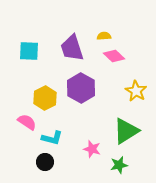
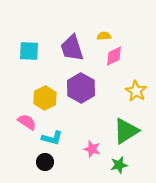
pink diamond: rotated 70 degrees counterclockwise
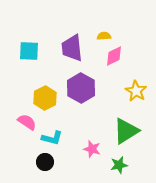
purple trapezoid: rotated 12 degrees clockwise
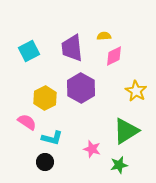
cyan square: rotated 30 degrees counterclockwise
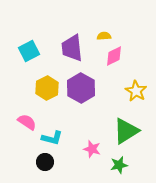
yellow hexagon: moved 2 px right, 10 px up
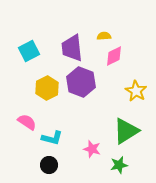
purple hexagon: moved 6 px up; rotated 8 degrees counterclockwise
black circle: moved 4 px right, 3 px down
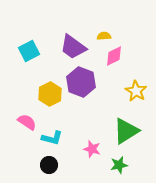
purple trapezoid: moved 1 px right, 1 px up; rotated 48 degrees counterclockwise
yellow hexagon: moved 3 px right, 6 px down
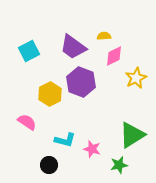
yellow star: moved 13 px up; rotated 15 degrees clockwise
green triangle: moved 6 px right, 4 px down
cyan L-shape: moved 13 px right, 2 px down
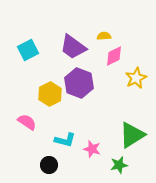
cyan square: moved 1 px left, 1 px up
purple hexagon: moved 2 px left, 1 px down
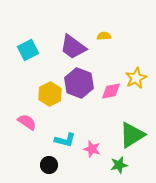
pink diamond: moved 3 px left, 35 px down; rotated 15 degrees clockwise
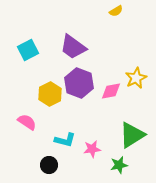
yellow semicircle: moved 12 px right, 25 px up; rotated 152 degrees clockwise
pink star: rotated 24 degrees counterclockwise
